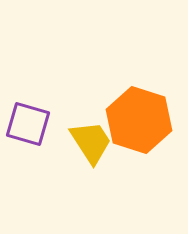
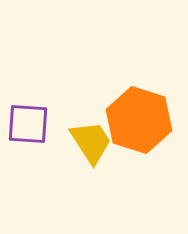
purple square: rotated 12 degrees counterclockwise
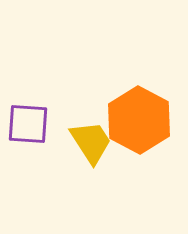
orange hexagon: rotated 10 degrees clockwise
